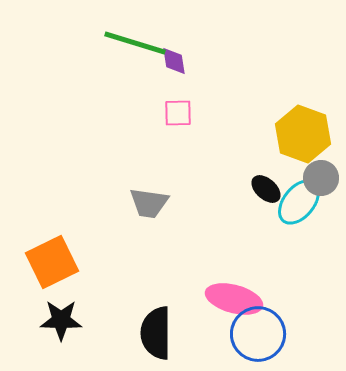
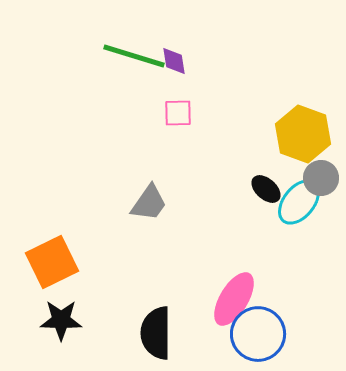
green line: moved 1 px left, 13 px down
gray trapezoid: rotated 63 degrees counterclockwise
pink ellipse: rotated 74 degrees counterclockwise
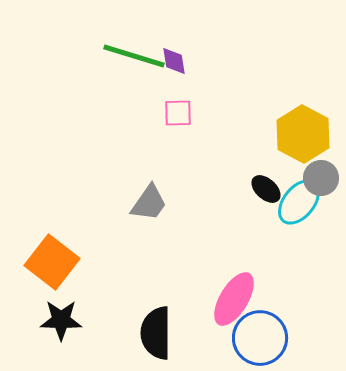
yellow hexagon: rotated 8 degrees clockwise
orange square: rotated 26 degrees counterclockwise
blue circle: moved 2 px right, 4 px down
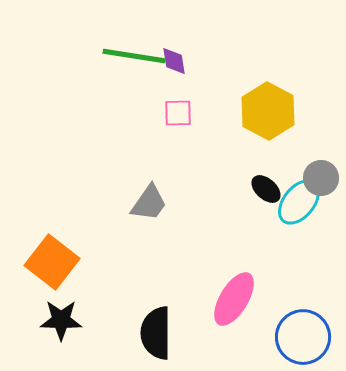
green line: rotated 8 degrees counterclockwise
yellow hexagon: moved 35 px left, 23 px up
blue circle: moved 43 px right, 1 px up
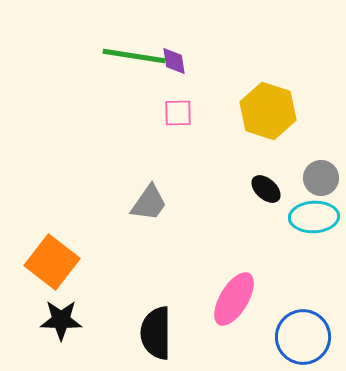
yellow hexagon: rotated 10 degrees counterclockwise
cyan ellipse: moved 15 px right, 15 px down; rotated 48 degrees clockwise
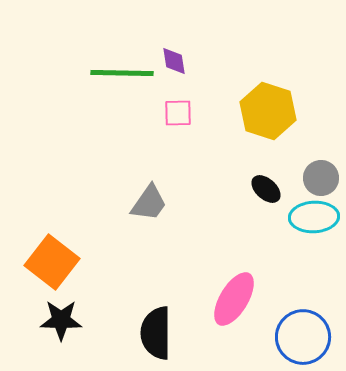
green line: moved 12 px left, 17 px down; rotated 8 degrees counterclockwise
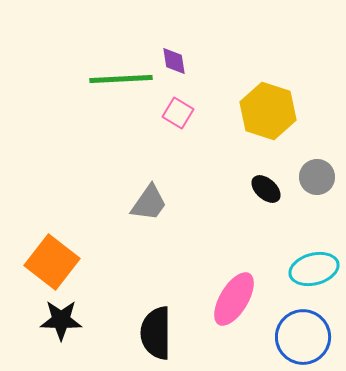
green line: moved 1 px left, 6 px down; rotated 4 degrees counterclockwise
pink square: rotated 32 degrees clockwise
gray circle: moved 4 px left, 1 px up
cyan ellipse: moved 52 px down; rotated 12 degrees counterclockwise
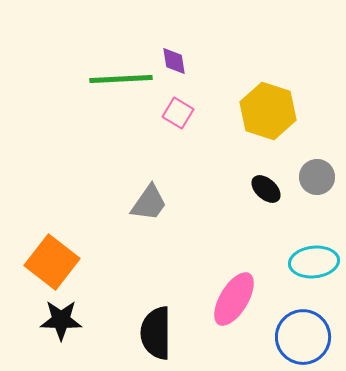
cyan ellipse: moved 7 px up; rotated 9 degrees clockwise
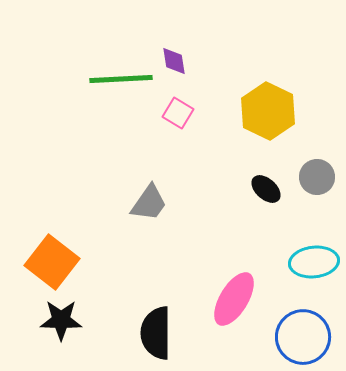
yellow hexagon: rotated 8 degrees clockwise
